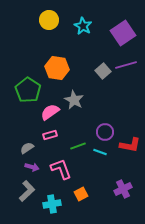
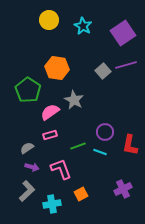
red L-shape: rotated 90 degrees clockwise
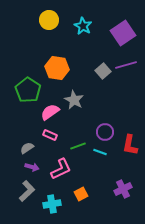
pink rectangle: rotated 40 degrees clockwise
pink L-shape: rotated 85 degrees clockwise
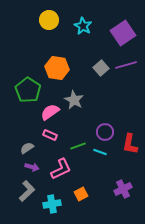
gray square: moved 2 px left, 3 px up
red L-shape: moved 1 px up
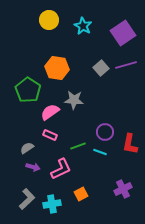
gray star: rotated 24 degrees counterclockwise
purple arrow: moved 1 px right
gray L-shape: moved 8 px down
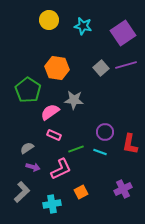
cyan star: rotated 18 degrees counterclockwise
pink rectangle: moved 4 px right
green line: moved 2 px left, 3 px down
orange square: moved 2 px up
gray L-shape: moved 5 px left, 7 px up
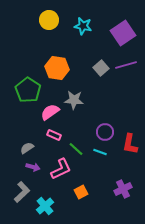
green line: rotated 63 degrees clockwise
cyan cross: moved 7 px left, 2 px down; rotated 30 degrees counterclockwise
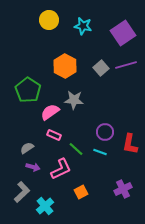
orange hexagon: moved 8 px right, 2 px up; rotated 20 degrees clockwise
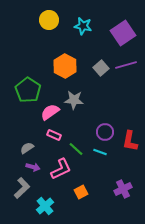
red L-shape: moved 3 px up
gray L-shape: moved 4 px up
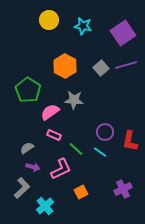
cyan line: rotated 16 degrees clockwise
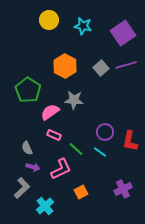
gray semicircle: rotated 80 degrees counterclockwise
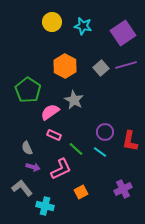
yellow circle: moved 3 px right, 2 px down
gray star: rotated 24 degrees clockwise
gray L-shape: rotated 85 degrees counterclockwise
cyan cross: rotated 36 degrees counterclockwise
